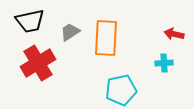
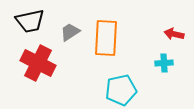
red cross: rotated 32 degrees counterclockwise
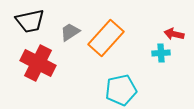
orange rectangle: rotated 39 degrees clockwise
cyan cross: moved 3 px left, 10 px up
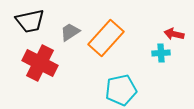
red cross: moved 2 px right
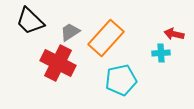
black trapezoid: rotated 56 degrees clockwise
red cross: moved 18 px right
cyan pentagon: moved 10 px up
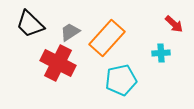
black trapezoid: moved 3 px down
red arrow: moved 10 px up; rotated 150 degrees counterclockwise
orange rectangle: moved 1 px right
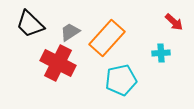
red arrow: moved 2 px up
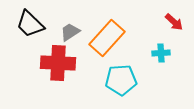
red cross: rotated 24 degrees counterclockwise
cyan pentagon: rotated 8 degrees clockwise
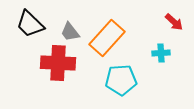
gray trapezoid: rotated 95 degrees counterclockwise
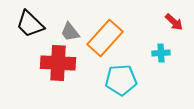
orange rectangle: moved 2 px left
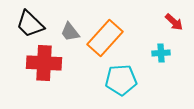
red cross: moved 14 px left
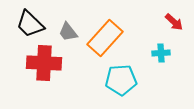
gray trapezoid: moved 2 px left
